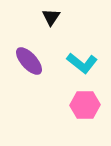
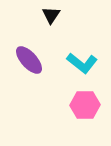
black triangle: moved 2 px up
purple ellipse: moved 1 px up
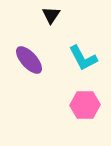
cyan L-shape: moved 1 px right, 5 px up; rotated 24 degrees clockwise
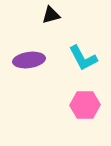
black triangle: rotated 42 degrees clockwise
purple ellipse: rotated 56 degrees counterclockwise
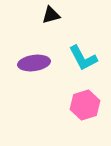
purple ellipse: moved 5 px right, 3 px down
pink hexagon: rotated 16 degrees counterclockwise
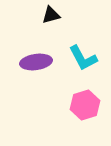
purple ellipse: moved 2 px right, 1 px up
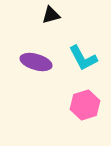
purple ellipse: rotated 24 degrees clockwise
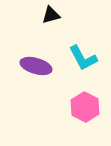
purple ellipse: moved 4 px down
pink hexagon: moved 2 px down; rotated 16 degrees counterclockwise
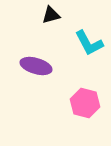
cyan L-shape: moved 6 px right, 15 px up
pink hexagon: moved 4 px up; rotated 12 degrees counterclockwise
